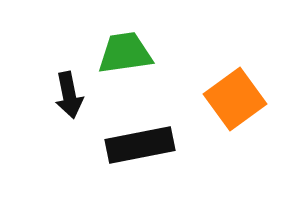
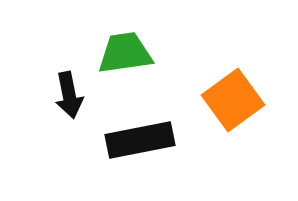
orange square: moved 2 px left, 1 px down
black rectangle: moved 5 px up
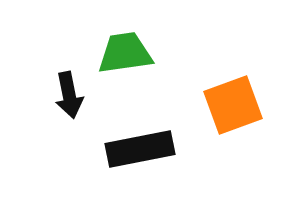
orange square: moved 5 px down; rotated 16 degrees clockwise
black rectangle: moved 9 px down
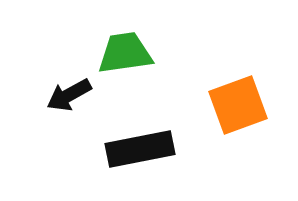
black arrow: rotated 72 degrees clockwise
orange square: moved 5 px right
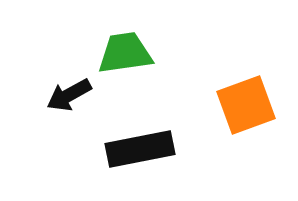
orange square: moved 8 px right
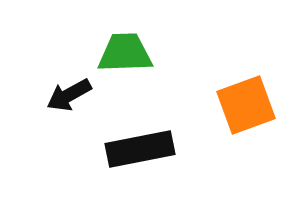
green trapezoid: rotated 6 degrees clockwise
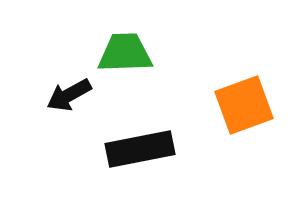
orange square: moved 2 px left
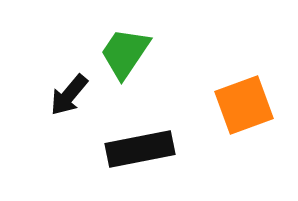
green trapezoid: rotated 54 degrees counterclockwise
black arrow: rotated 21 degrees counterclockwise
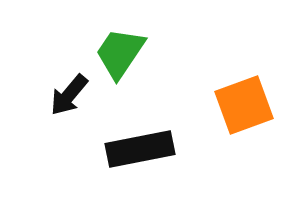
green trapezoid: moved 5 px left
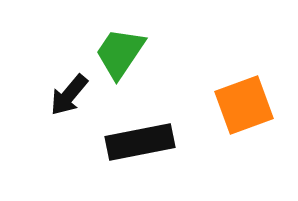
black rectangle: moved 7 px up
